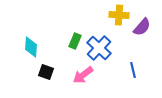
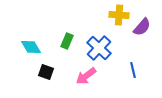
green rectangle: moved 8 px left
cyan diamond: rotated 35 degrees counterclockwise
pink arrow: moved 3 px right, 1 px down
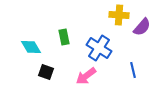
green rectangle: moved 3 px left, 4 px up; rotated 35 degrees counterclockwise
blue cross: rotated 10 degrees counterclockwise
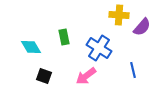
black square: moved 2 px left, 4 px down
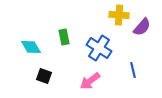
pink arrow: moved 4 px right, 5 px down
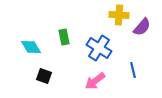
pink arrow: moved 5 px right
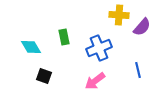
blue cross: rotated 35 degrees clockwise
blue line: moved 5 px right
